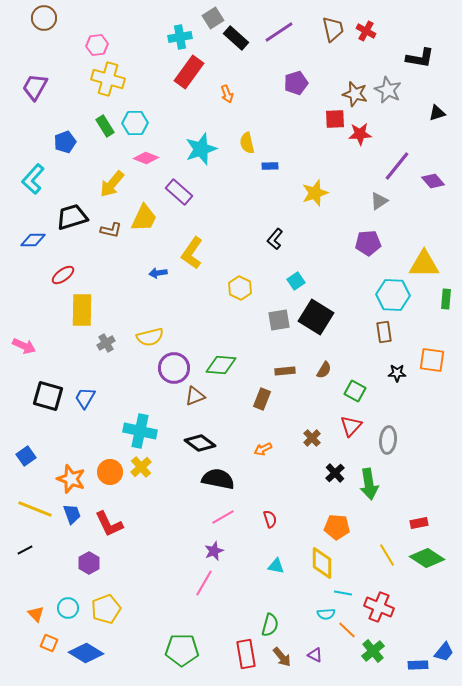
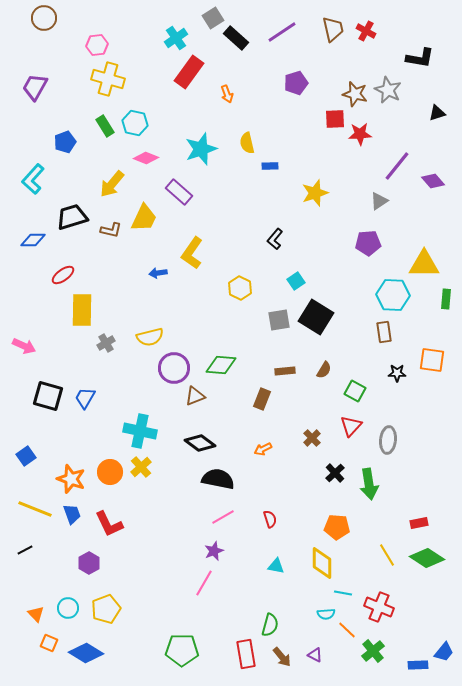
purple line at (279, 32): moved 3 px right
cyan cross at (180, 37): moved 4 px left, 1 px down; rotated 25 degrees counterclockwise
cyan hexagon at (135, 123): rotated 15 degrees clockwise
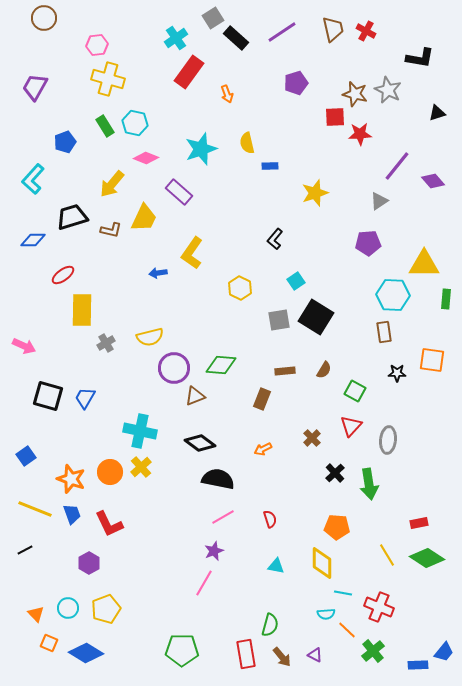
red square at (335, 119): moved 2 px up
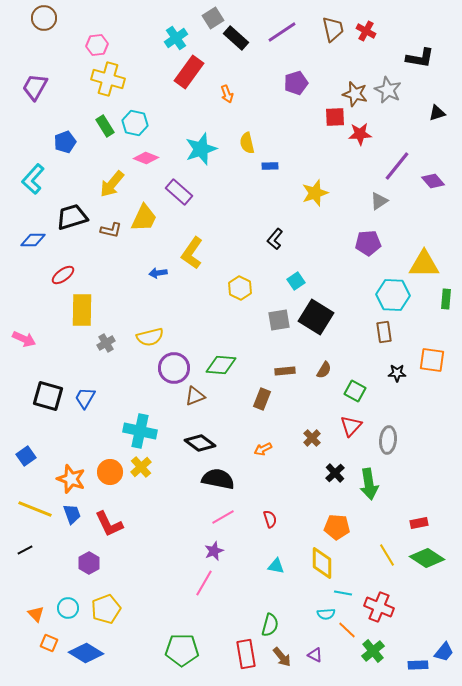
pink arrow at (24, 346): moved 7 px up
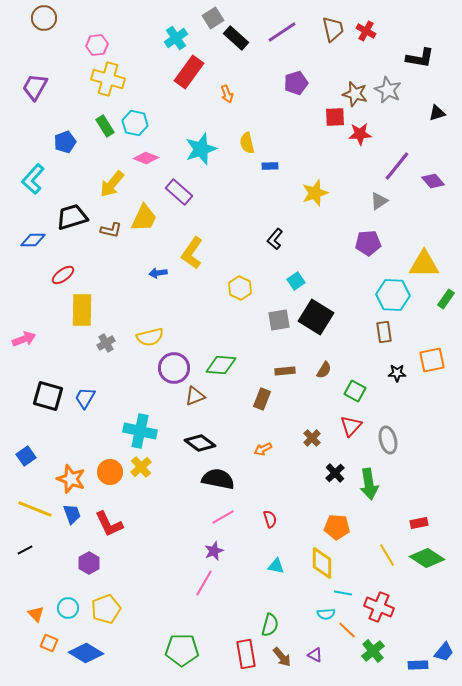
green rectangle at (446, 299): rotated 30 degrees clockwise
pink arrow at (24, 339): rotated 45 degrees counterclockwise
orange square at (432, 360): rotated 20 degrees counterclockwise
gray ellipse at (388, 440): rotated 20 degrees counterclockwise
